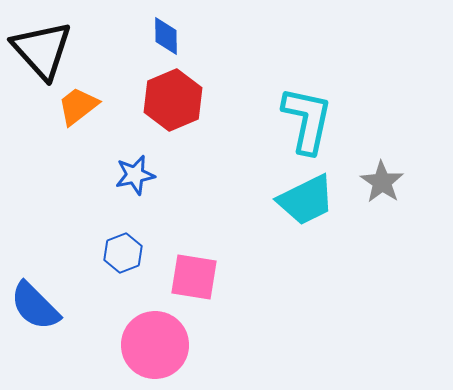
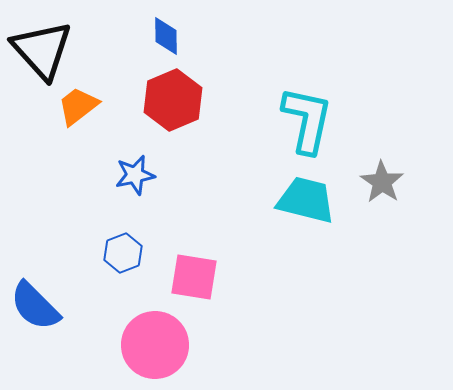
cyan trapezoid: rotated 140 degrees counterclockwise
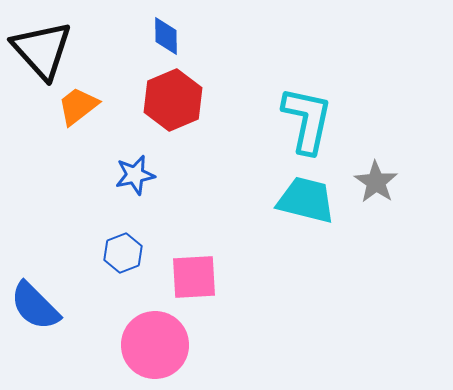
gray star: moved 6 px left
pink square: rotated 12 degrees counterclockwise
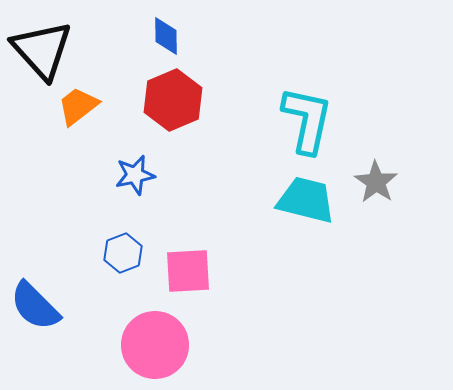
pink square: moved 6 px left, 6 px up
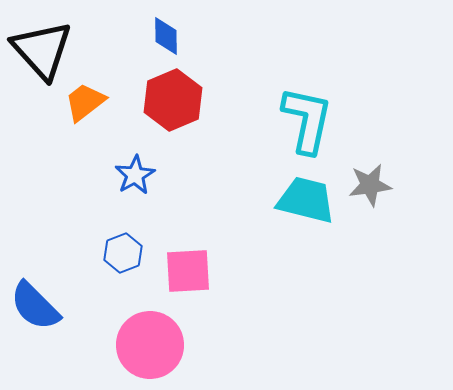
orange trapezoid: moved 7 px right, 4 px up
blue star: rotated 18 degrees counterclockwise
gray star: moved 6 px left, 3 px down; rotated 30 degrees clockwise
pink circle: moved 5 px left
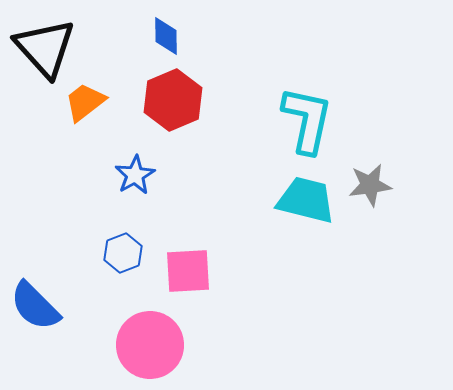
black triangle: moved 3 px right, 2 px up
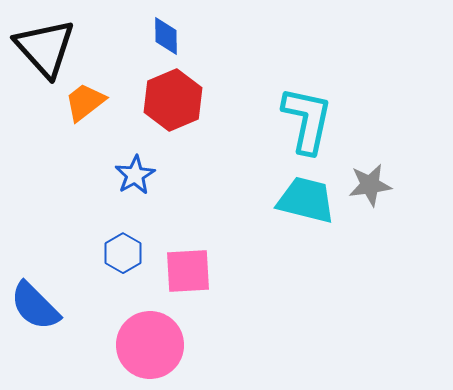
blue hexagon: rotated 9 degrees counterclockwise
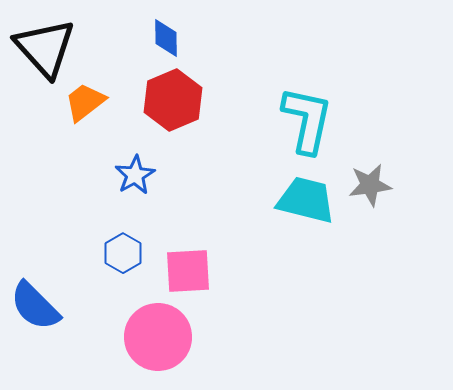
blue diamond: moved 2 px down
pink circle: moved 8 px right, 8 px up
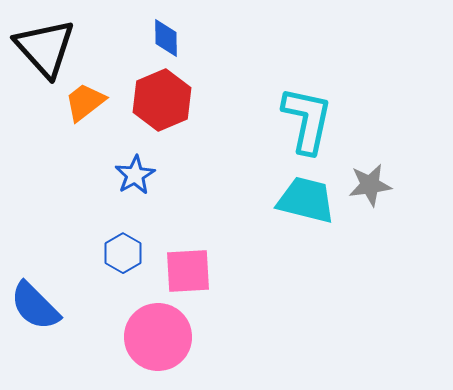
red hexagon: moved 11 px left
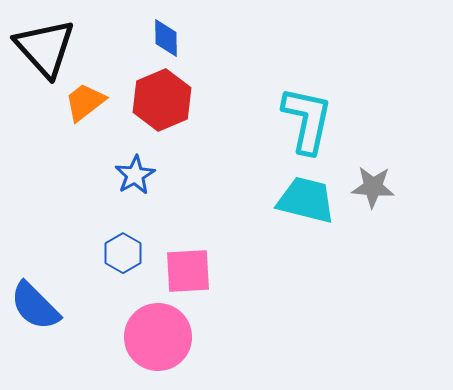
gray star: moved 3 px right, 2 px down; rotated 12 degrees clockwise
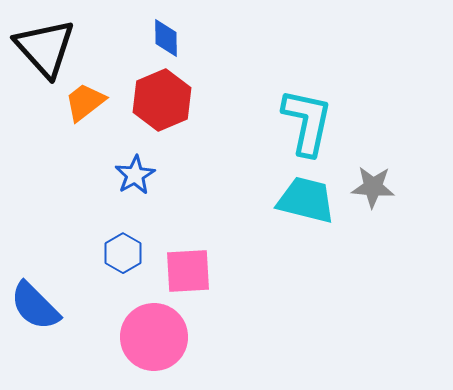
cyan L-shape: moved 2 px down
pink circle: moved 4 px left
